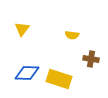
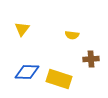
brown cross: rotated 14 degrees counterclockwise
blue diamond: moved 1 px up
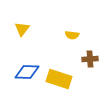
brown cross: moved 1 px left
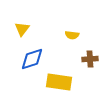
blue diamond: moved 5 px right, 13 px up; rotated 20 degrees counterclockwise
yellow rectangle: moved 3 px down; rotated 10 degrees counterclockwise
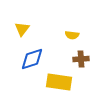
brown cross: moved 9 px left
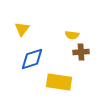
brown cross: moved 7 px up
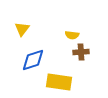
blue diamond: moved 1 px right, 1 px down
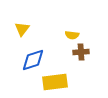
yellow rectangle: moved 4 px left; rotated 15 degrees counterclockwise
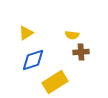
yellow triangle: moved 4 px right, 4 px down; rotated 21 degrees clockwise
yellow rectangle: rotated 25 degrees counterclockwise
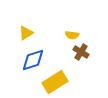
brown cross: rotated 35 degrees clockwise
